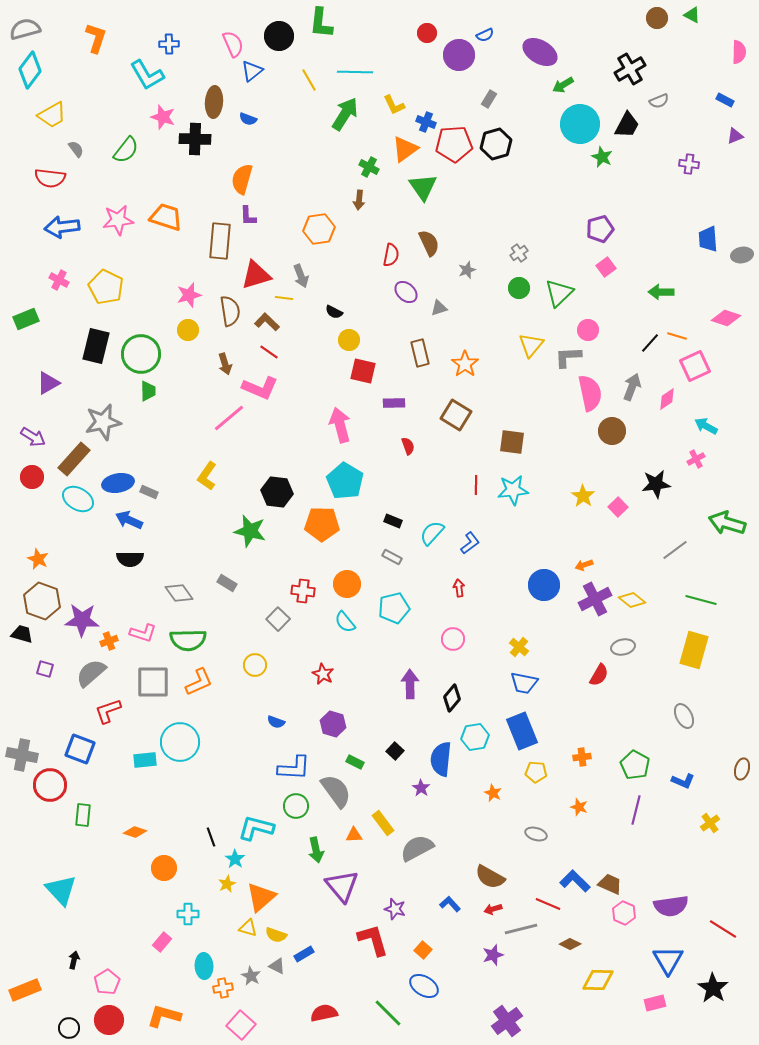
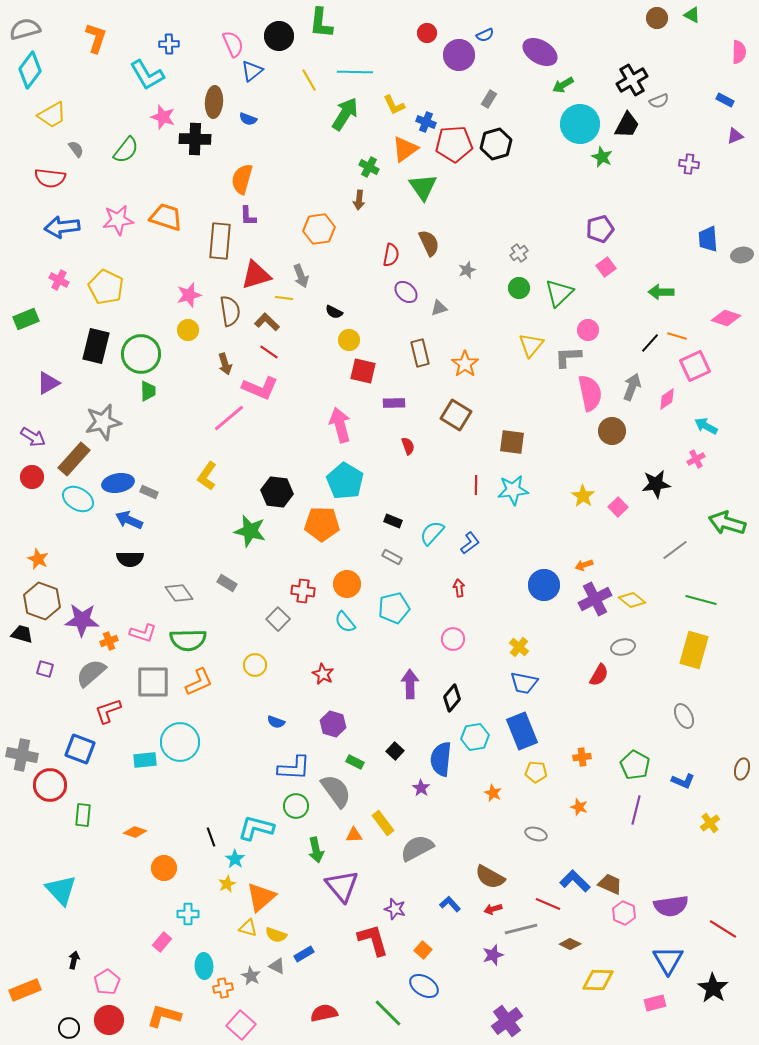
black cross at (630, 69): moved 2 px right, 11 px down
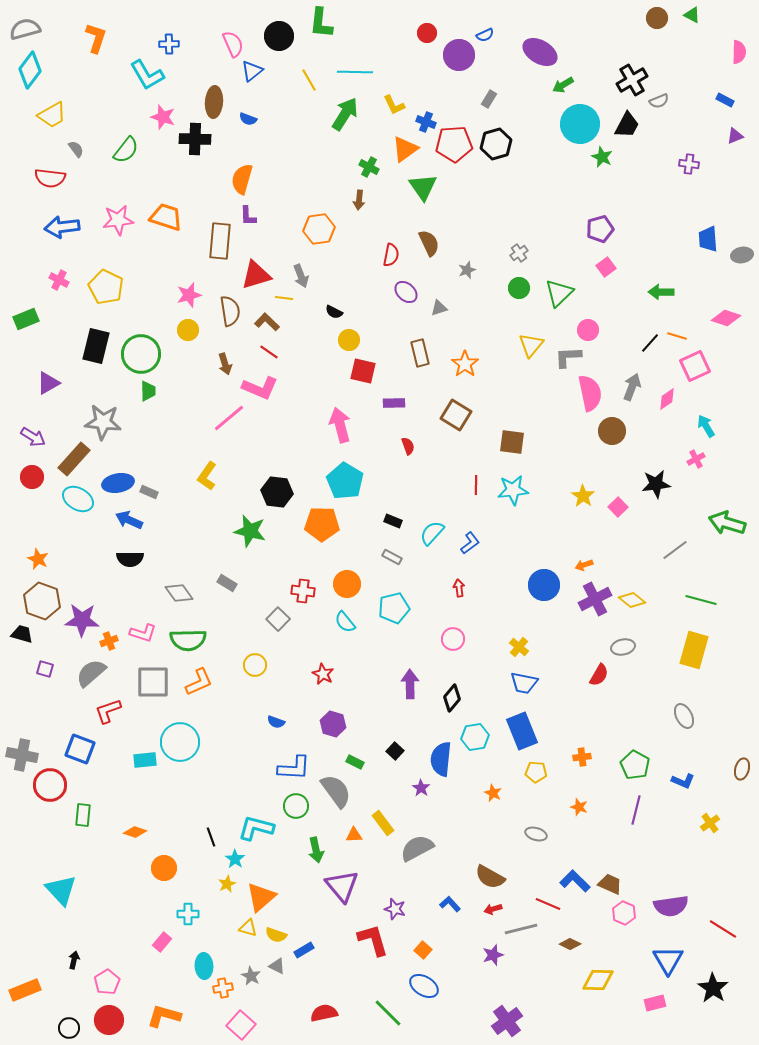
gray star at (103, 422): rotated 18 degrees clockwise
cyan arrow at (706, 426): rotated 30 degrees clockwise
blue rectangle at (304, 954): moved 4 px up
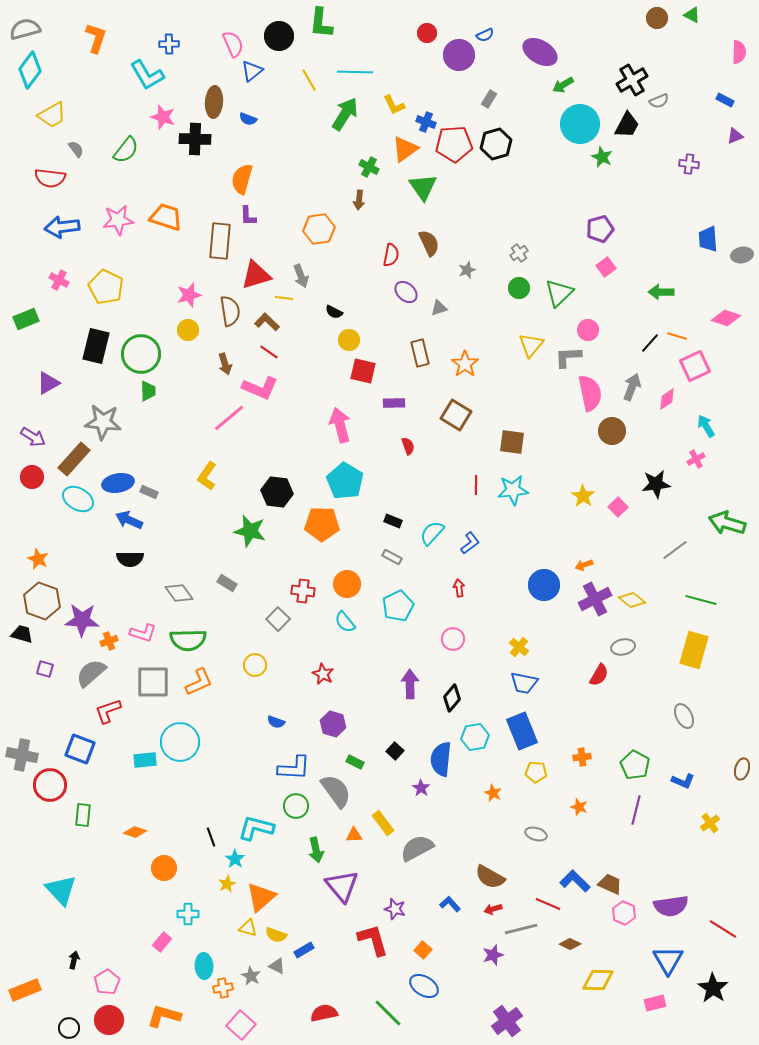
cyan pentagon at (394, 608): moved 4 px right, 2 px up; rotated 12 degrees counterclockwise
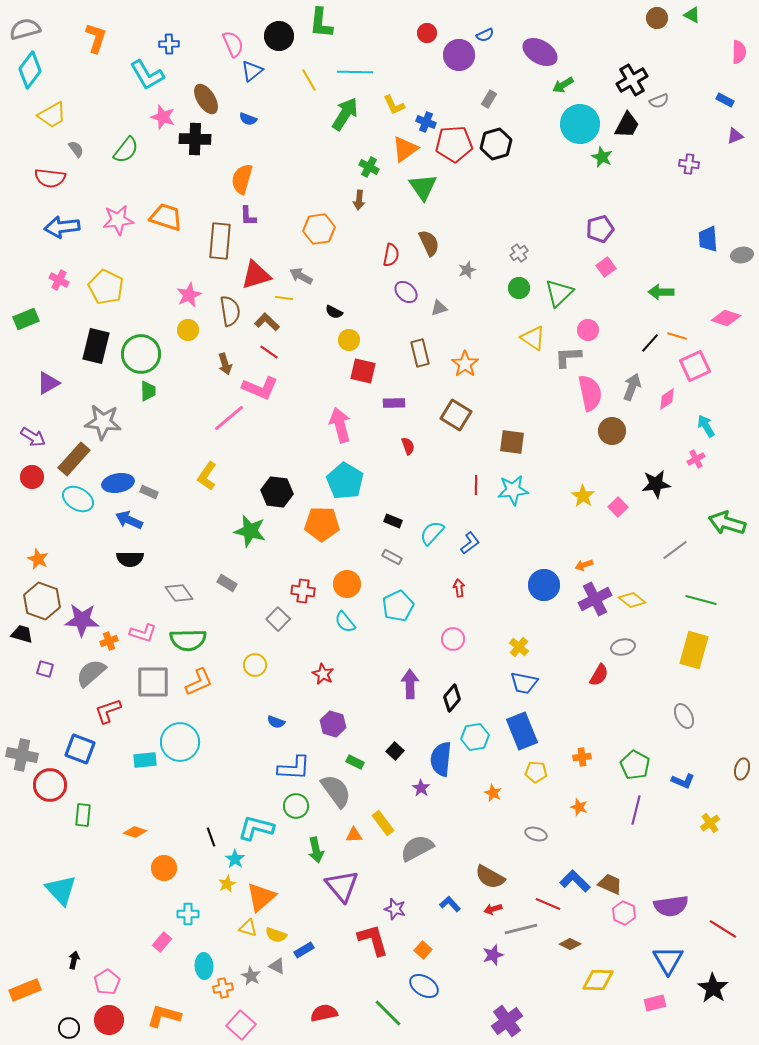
brown ellipse at (214, 102): moved 8 px left, 3 px up; rotated 36 degrees counterclockwise
gray arrow at (301, 276): rotated 140 degrees clockwise
pink star at (189, 295): rotated 10 degrees counterclockwise
yellow triangle at (531, 345): moved 2 px right, 7 px up; rotated 36 degrees counterclockwise
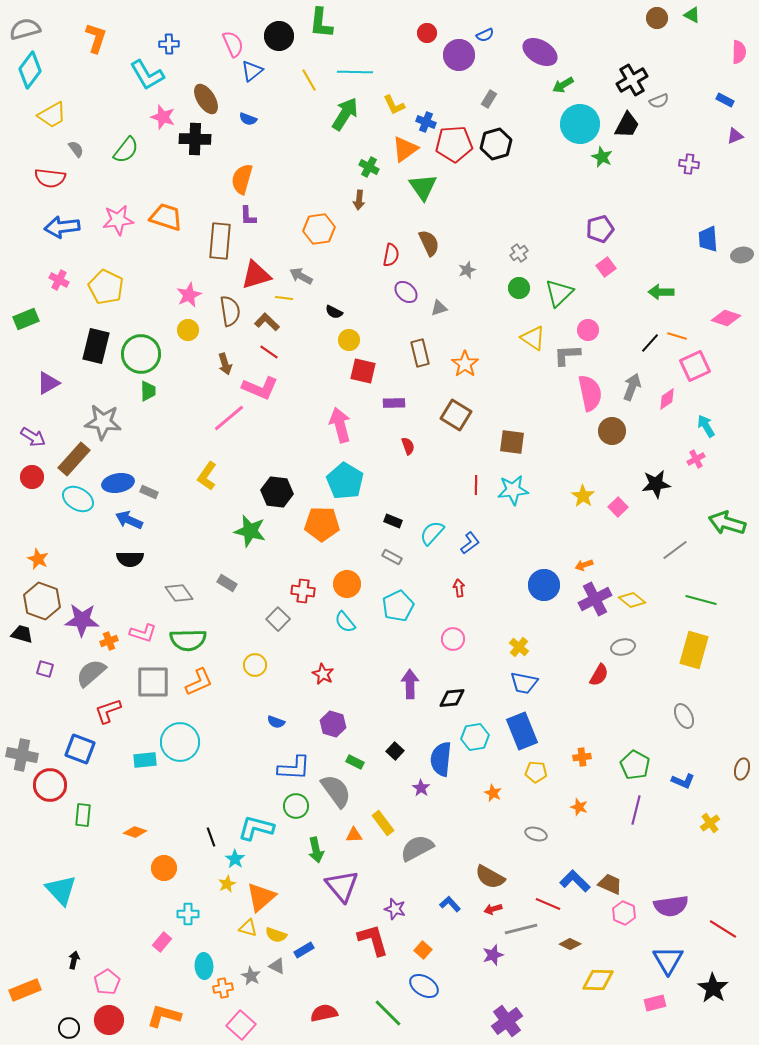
gray L-shape at (568, 357): moved 1 px left, 2 px up
black diamond at (452, 698): rotated 44 degrees clockwise
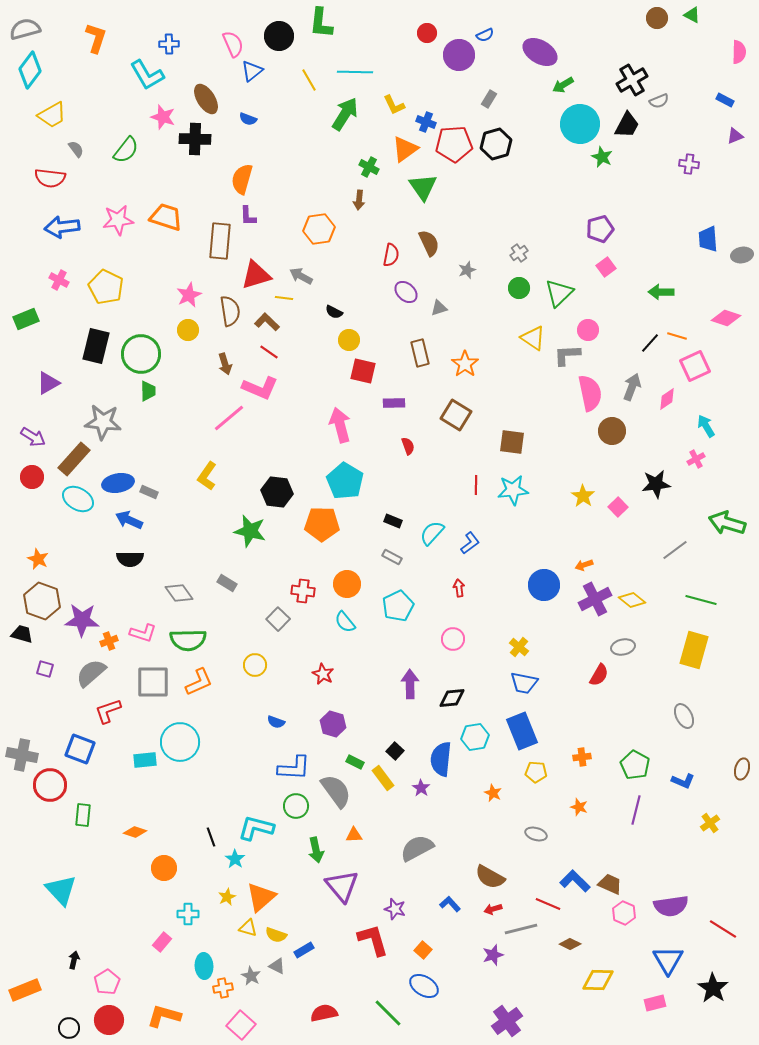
yellow rectangle at (383, 823): moved 45 px up
yellow star at (227, 884): moved 13 px down
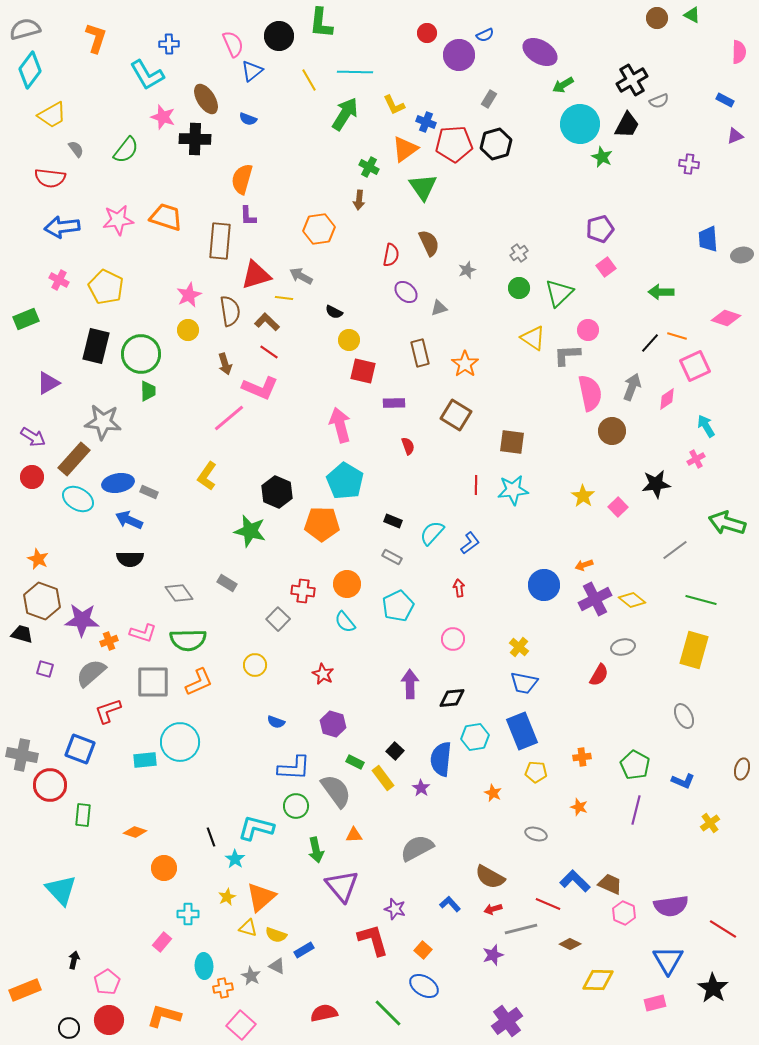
black hexagon at (277, 492): rotated 16 degrees clockwise
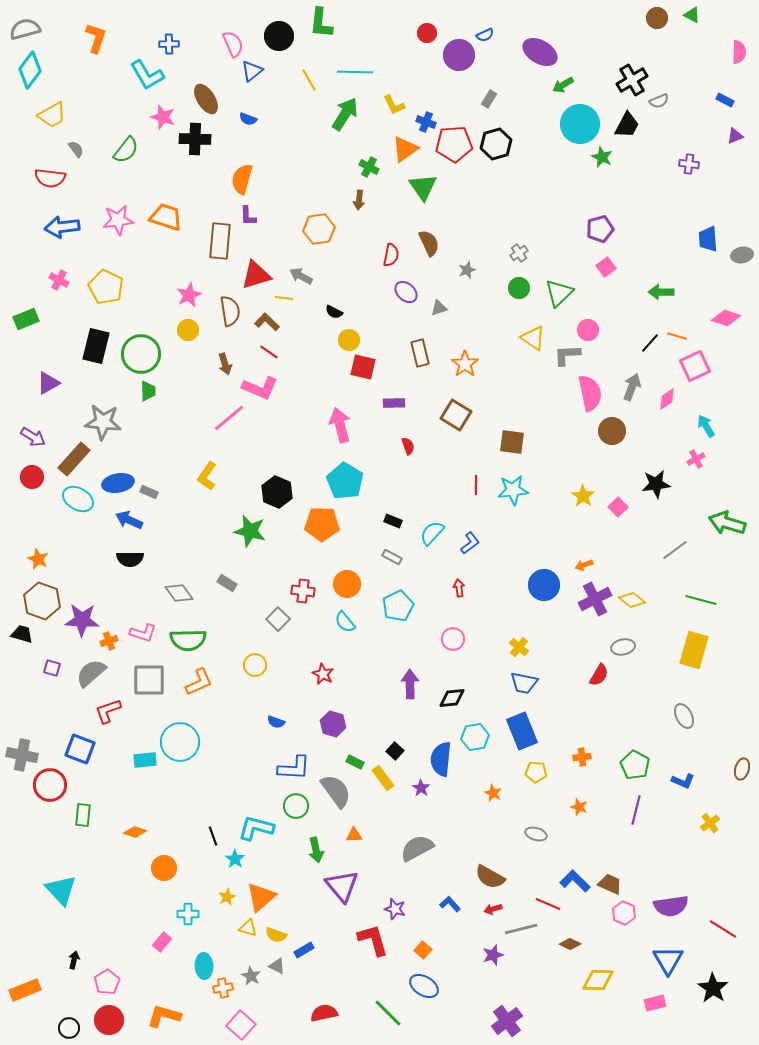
red square at (363, 371): moved 4 px up
purple square at (45, 669): moved 7 px right, 1 px up
gray square at (153, 682): moved 4 px left, 2 px up
black line at (211, 837): moved 2 px right, 1 px up
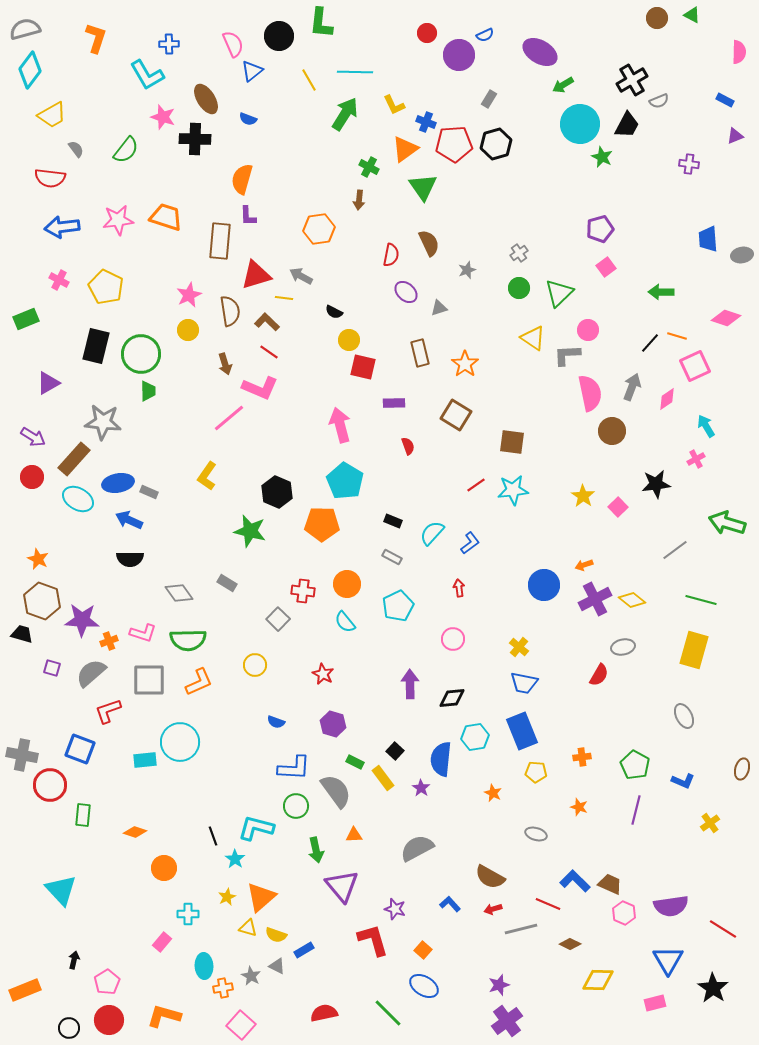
red line at (476, 485): rotated 54 degrees clockwise
purple star at (493, 955): moved 6 px right, 30 px down
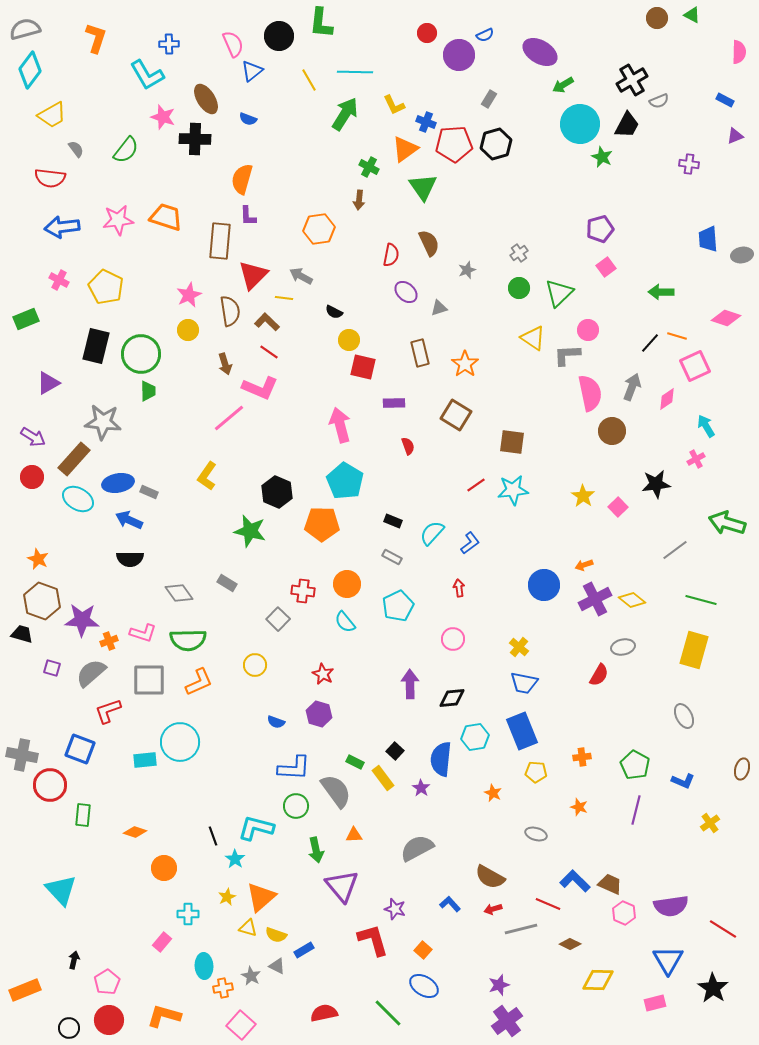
red triangle at (256, 275): moved 3 px left; rotated 28 degrees counterclockwise
purple hexagon at (333, 724): moved 14 px left, 10 px up
